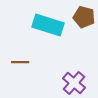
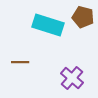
brown pentagon: moved 1 px left
purple cross: moved 2 px left, 5 px up
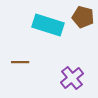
purple cross: rotated 10 degrees clockwise
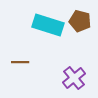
brown pentagon: moved 3 px left, 4 px down
purple cross: moved 2 px right
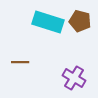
cyan rectangle: moved 3 px up
purple cross: rotated 20 degrees counterclockwise
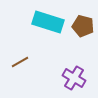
brown pentagon: moved 3 px right, 5 px down
brown line: rotated 30 degrees counterclockwise
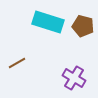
brown line: moved 3 px left, 1 px down
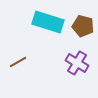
brown line: moved 1 px right, 1 px up
purple cross: moved 3 px right, 15 px up
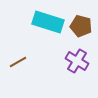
brown pentagon: moved 2 px left
purple cross: moved 2 px up
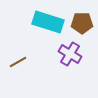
brown pentagon: moved 1 px right, 3 px up; rotated 15 degrees counterclockwise
purple cross: moved 7 px left, 7 px up
